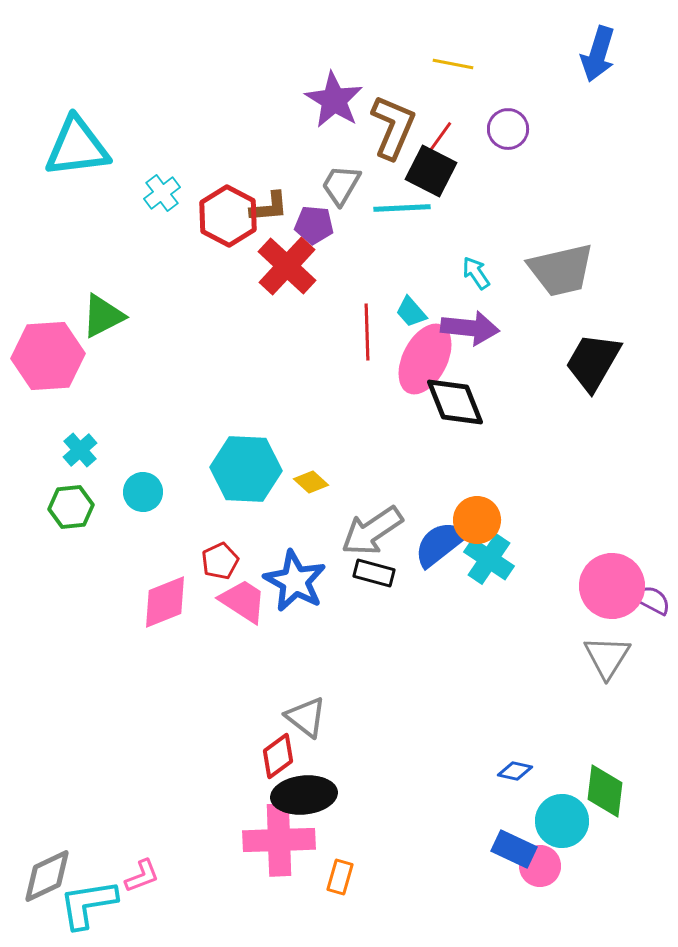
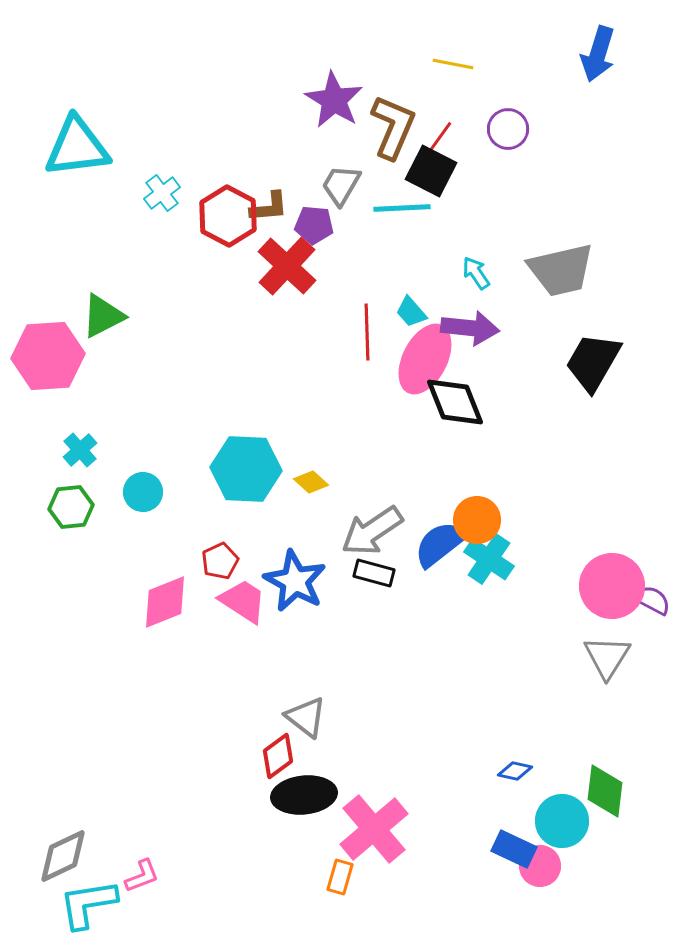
pink cross at (279, 840): moved 95 px right, 11 px up; rotated 38 degrees counterclockwise
gray diamond at (47, 876): moved 16 px right, 20 px up
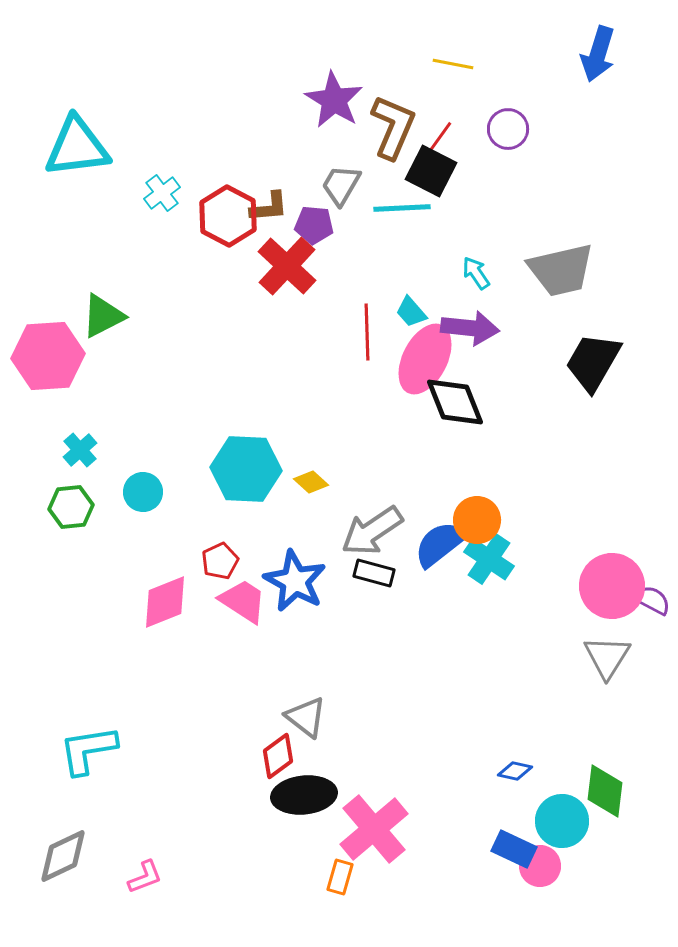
pink L-shape at (142, 876): moved 3 px right, 1 px down
cyan L-shape at (88, 904): moved 154 px up
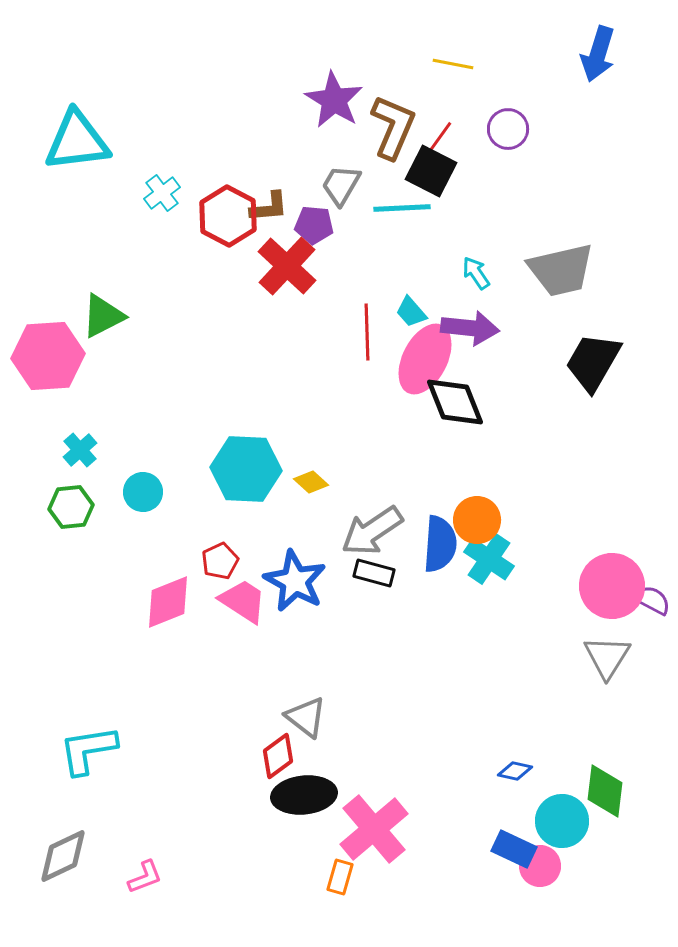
cyan triangle at (77, 147): moved 6 px up
blue semicircle at (440, 544): rotated 132 degrees clockwise
pink diamond at (165, 602): moved 3 px right
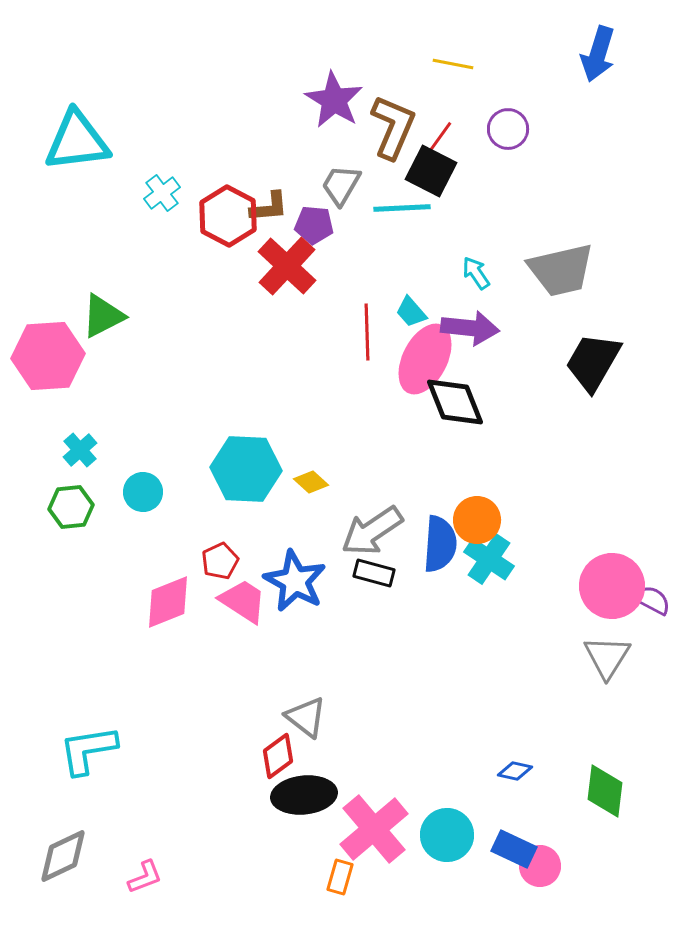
cyan circle at (562, 821): moved 115 px left, 14 px down
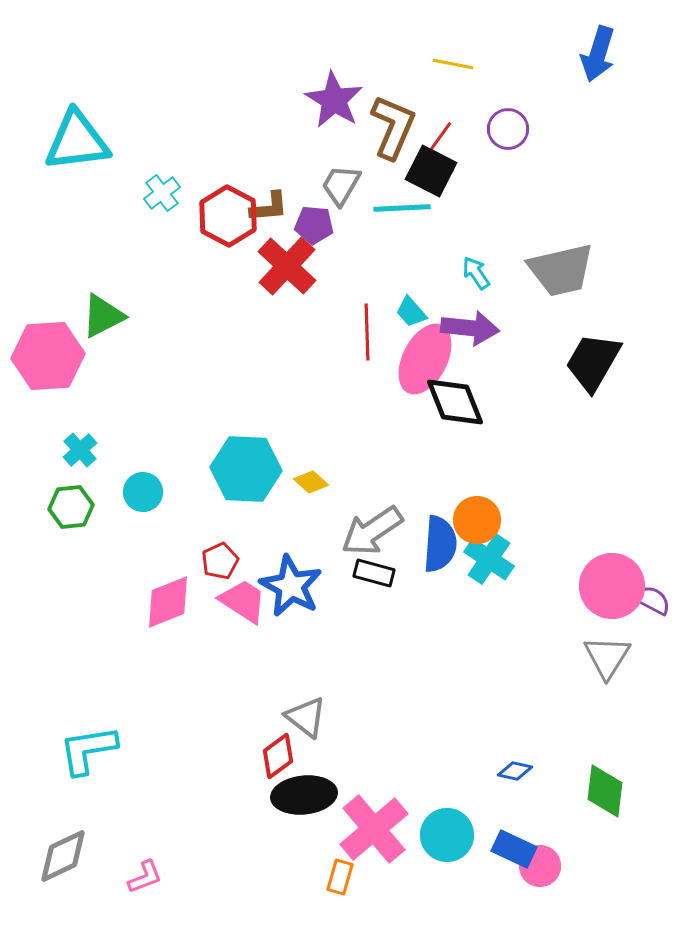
blue star at (295, 581): moved 4 px left, 5 px down
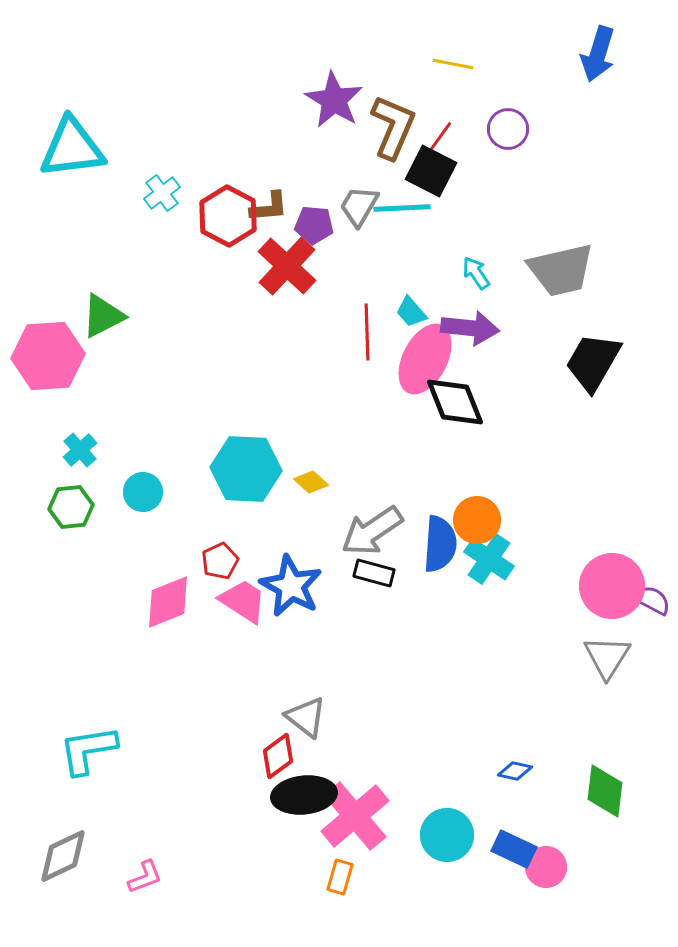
cyan triangle at (77, 141): moved 5 px left, 7 px down
gray trapezoid at (341, 185): moved 18 px right, 21 px down
pink cross at (374, 829): moved 19 px left, 13 px up
pink circle at (540, 866): moved 6 px right, 1 px down
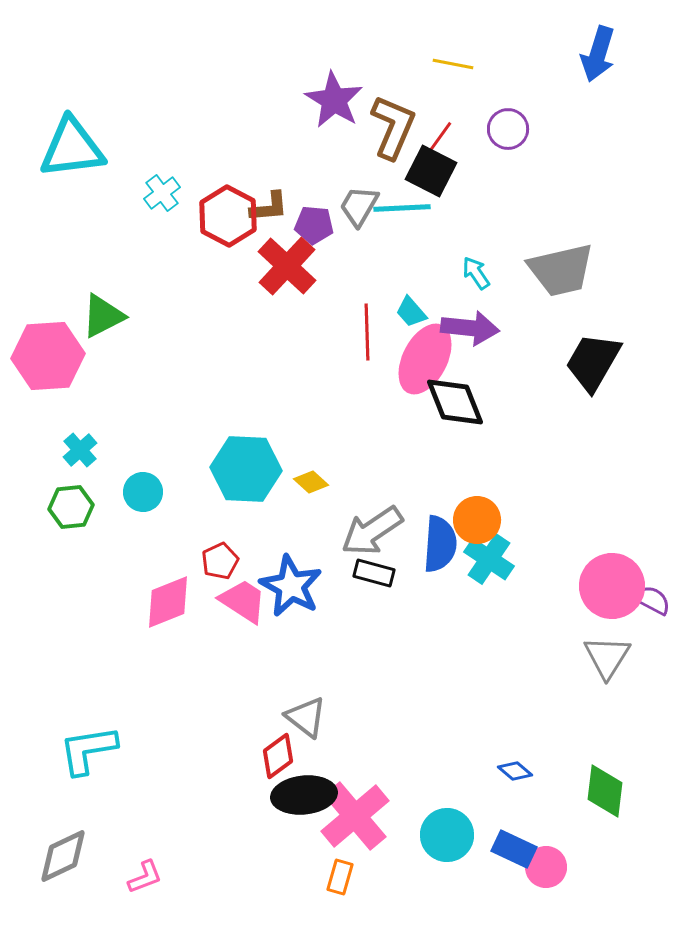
blue diamond at (515, 771): rotated 28 degrees clockwise
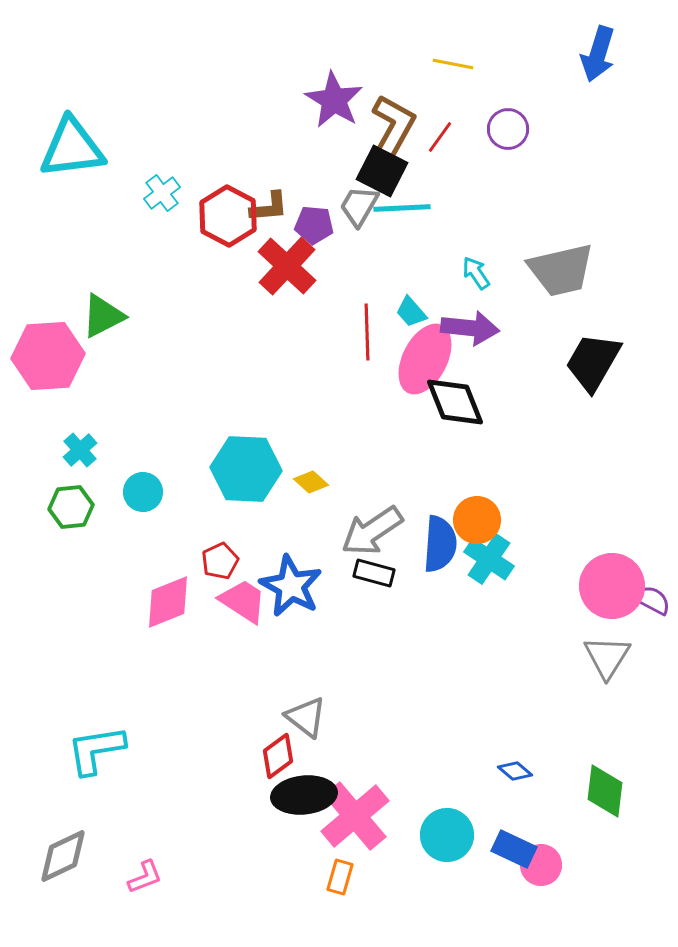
brown L-shape at (393, 127): rotated 6 degrees clockwise
black square at (431, 171): moved 49 px left
cyan L-shape at (88, 750): moved 8 px right
pink circle at (546, 867): moved 5 px left, 2 px up
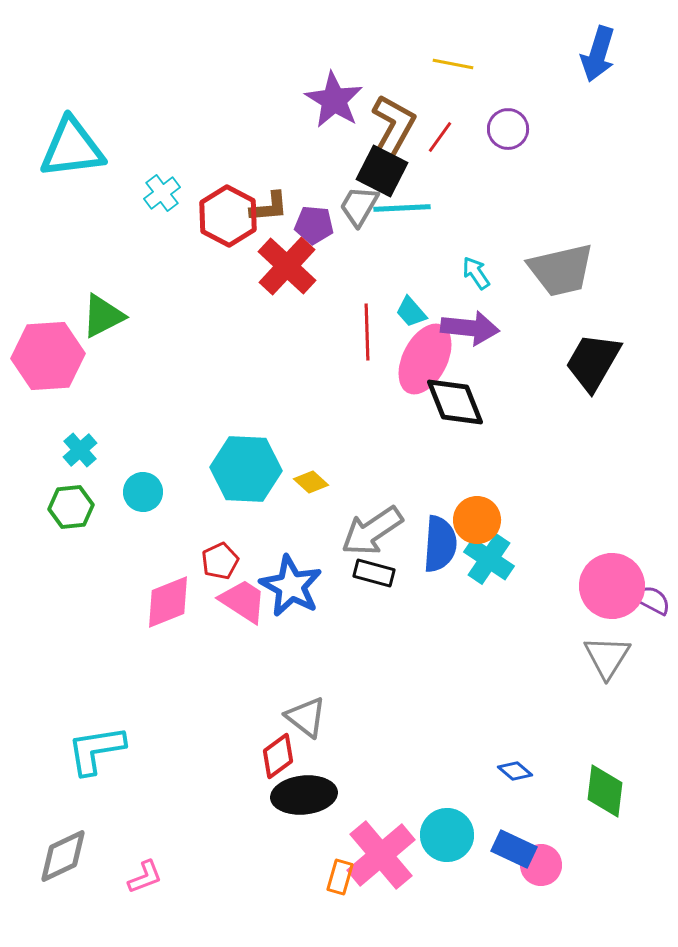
pink cross at (355, 816): moved 26 px right, 39 px down
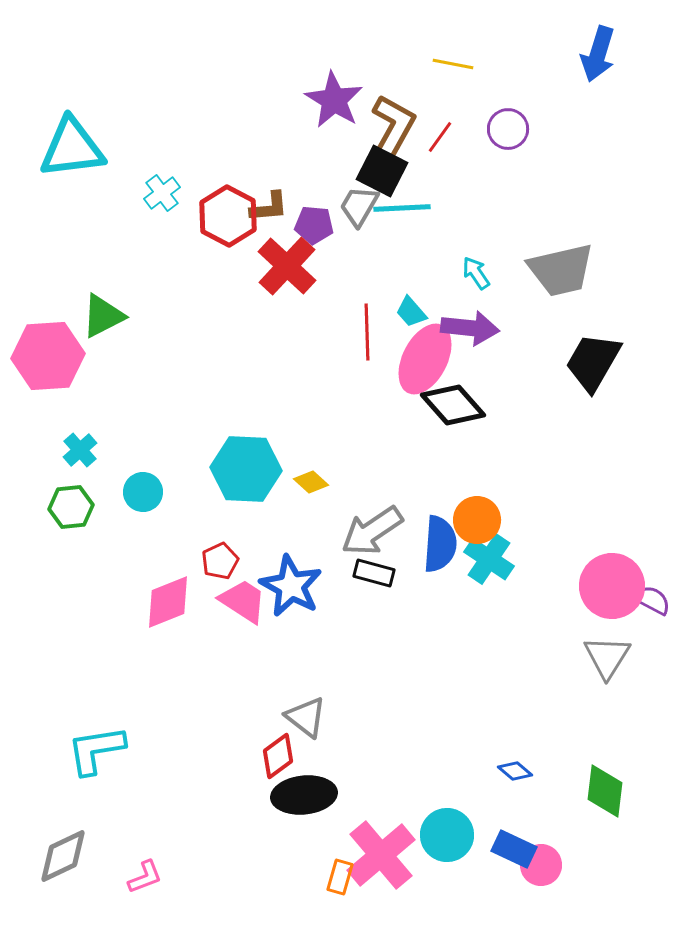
black diamond at (455, 402): moved 2 px left, 3 px down; rotated 20 degrees counterclockwise
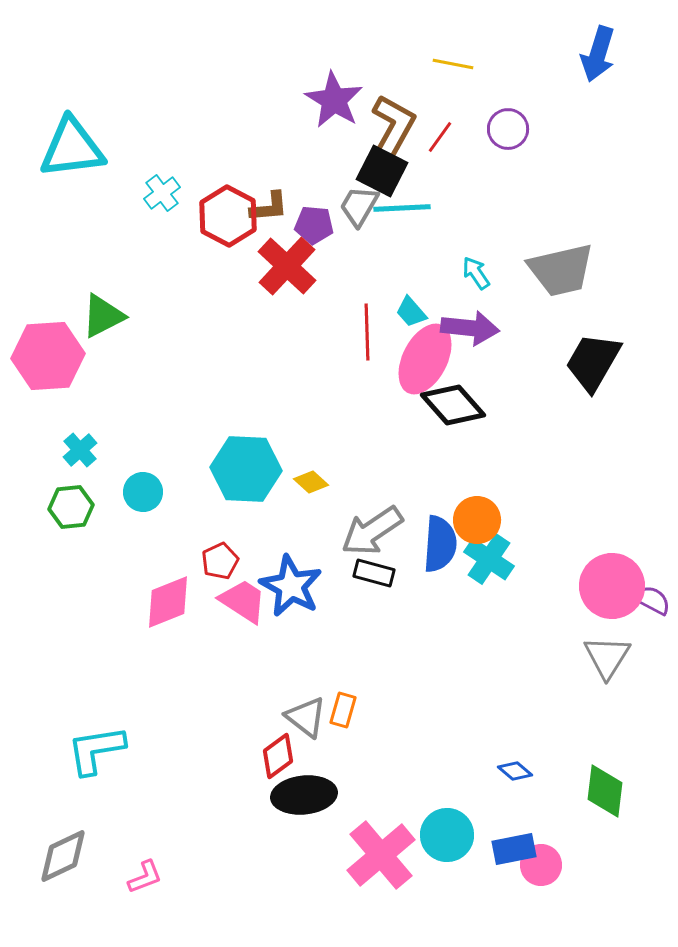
blue rectangle at (514, 849): rotated 36 degrees counterclockwise
orange rectangle at (340, 877): moved 3 px right, 167 px up
